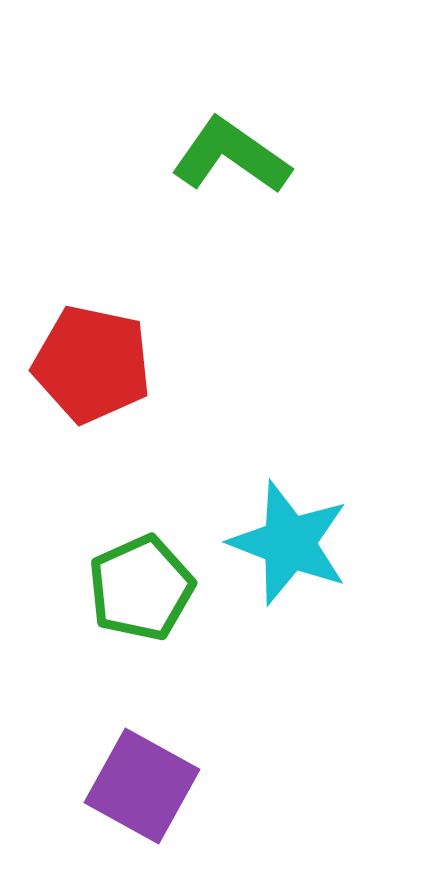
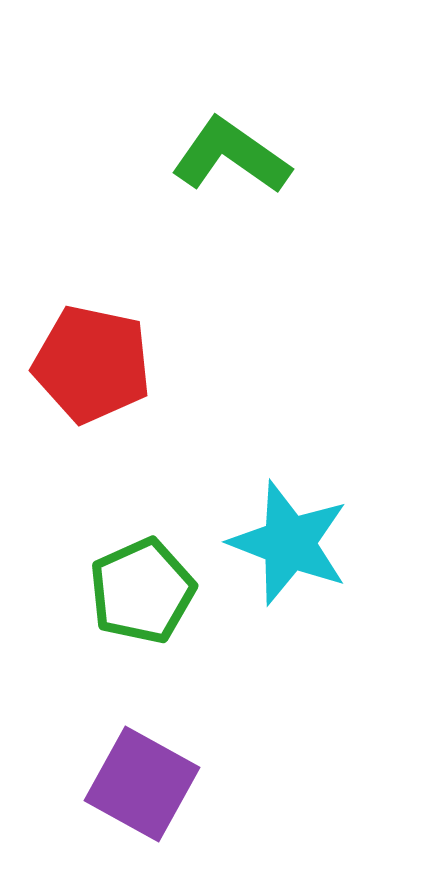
green pentagon: moved 1 px right, 3 px down
purple square: moved 2 px up
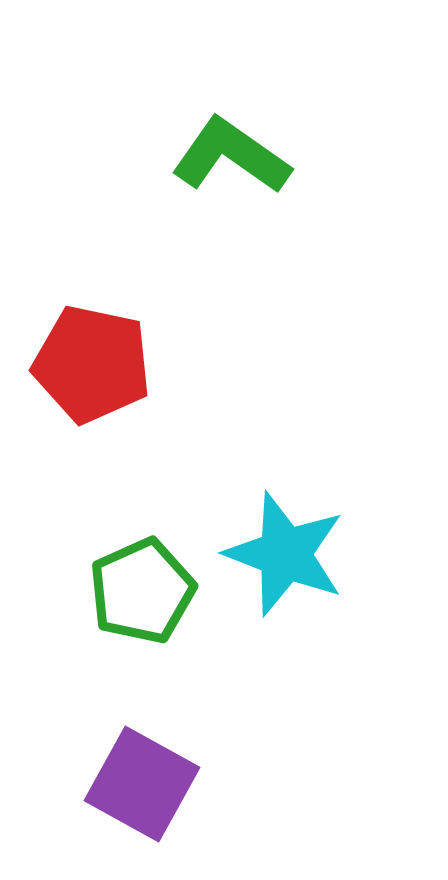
cyan star: moved 4 px left, 11 px down
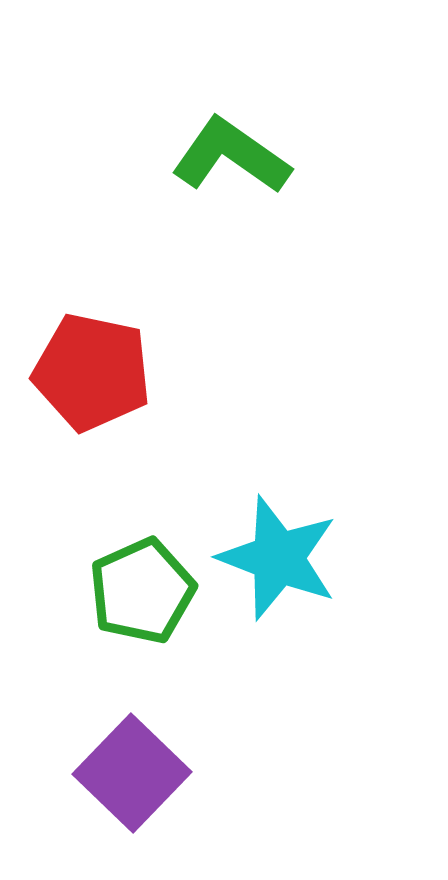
red pentagon: moved 8 px down
cyan star: moved 7 px left, 4 px down
purple square: moved 10 px left, 11 px up; rotated 15 degrees clockwise
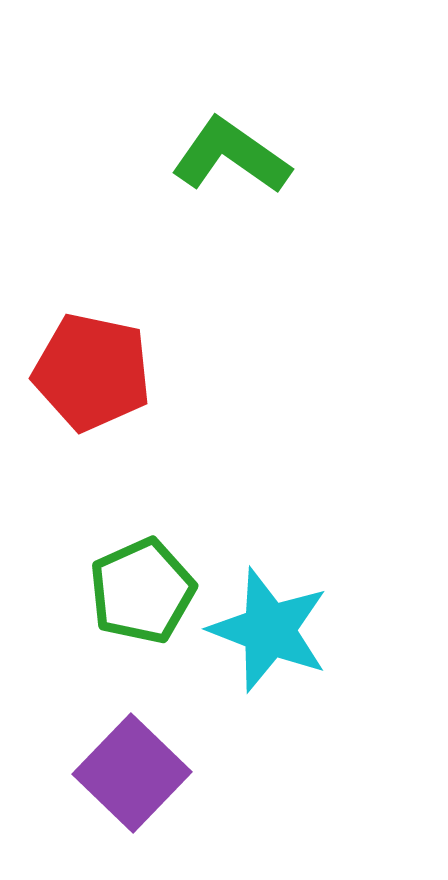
cyan star: moved 9 px left, 72 px down
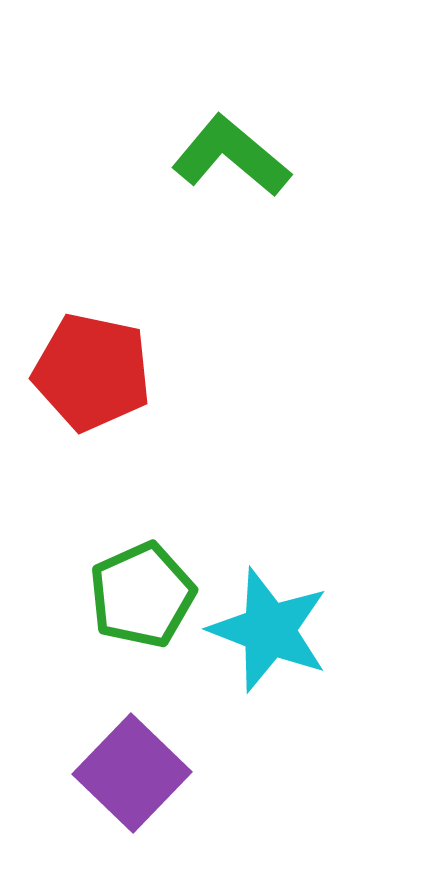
green L-shape: rotated 5 degrees clockwise
green pentagon: moved 4 px down
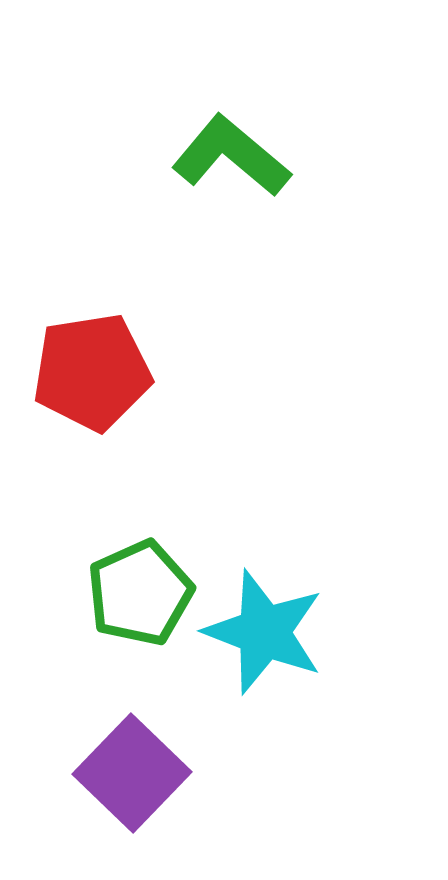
red pentagon: rotated 21 degrees counterclockwise
green pentagon: moved 2 px left, 2 px up
cyan star: moved 5 px left, 2 px down
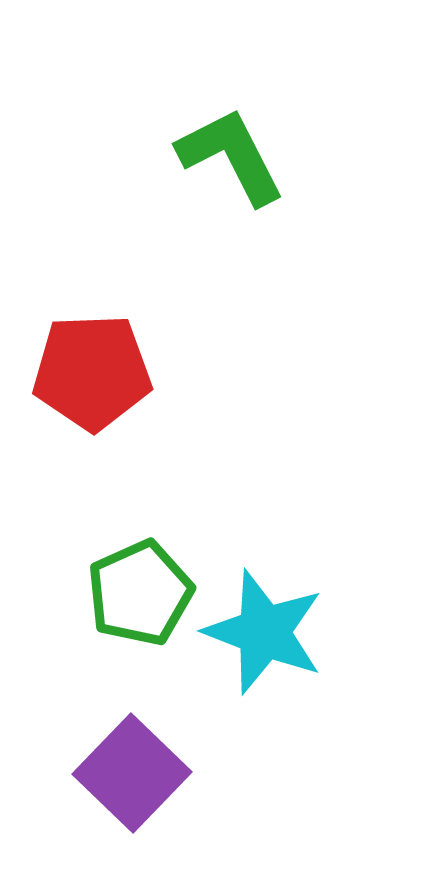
green L-shape: rotated 23 degrees clockwise
red pentagon: rotated 7 degrees clockwise
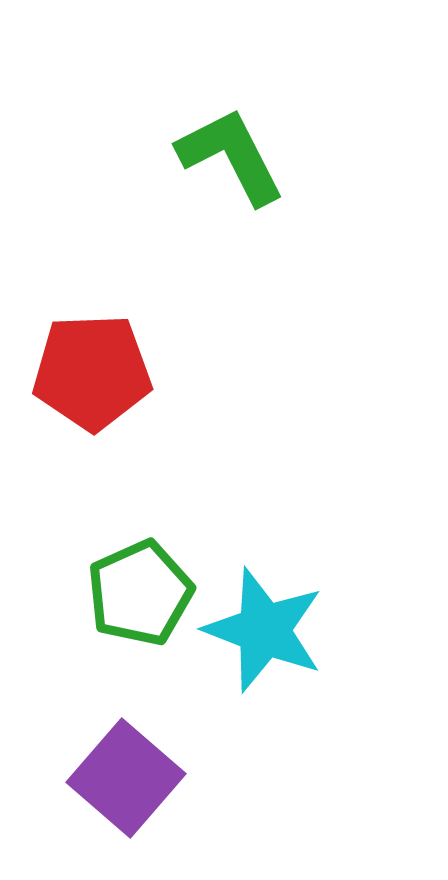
cyan star: moved 2 px up
purple square: moved 6 px left, 5 px down; rotated 3 degrees counterclockwise
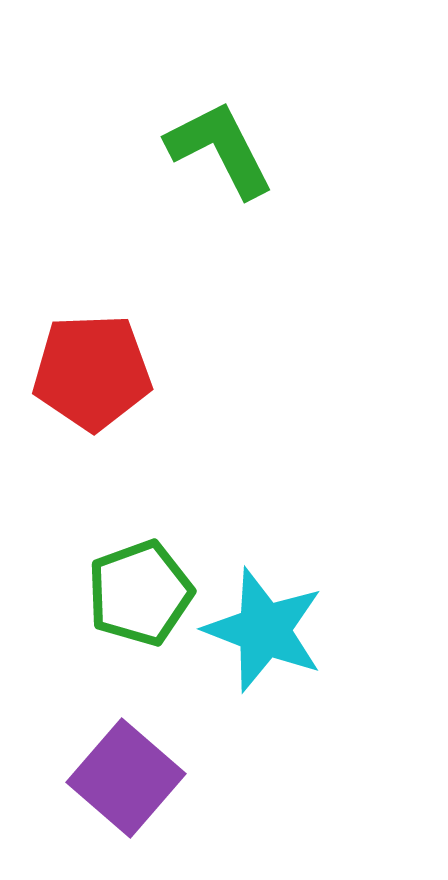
green L-shape: moved 11 px left, 7 px up
green pentagon: rotated 4 degrees clockwise
